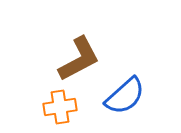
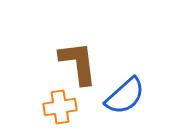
brown L-shape: moved 1 px left, 4 px down; rotated 69 degrees counterclockwise
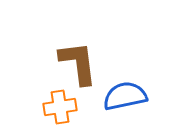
blue semicircle: rotated 150 degrees counterclockwise
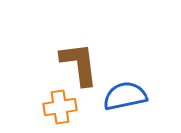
brown L-shape: moved 1 px right, 1 px down
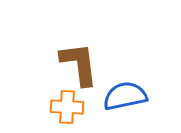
orange cross: moved 7 px right; rotated 12 degrees clockwise
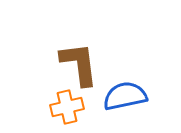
orange cross: rotated 16 degrees counterclockwise
